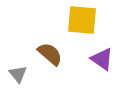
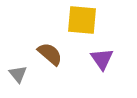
purple triangle: rotated 20 degrees clockwise
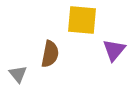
brown semicircle: rotated 60 degrees clockwise
purple triangle: moved 12 px right, 9 px up; rotated 15 degrees clockwise
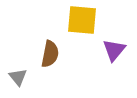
gray triangle: moved 3 px down
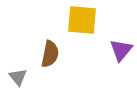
purple triangle: moved 7 px right
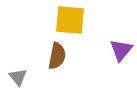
yellow square: moved 12 px left
brown semicircle: moved 7 px right, 2 px down
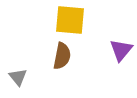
brown semicircle: moved 5 px right
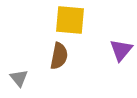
brown semicircle: moved 3 px left
gray triangle: moved 1 px right, 1 px down
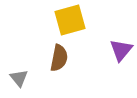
yellow square: rotated 20 degrees counterclockwise
brown semicircle: moved 2 px down
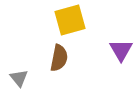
purple triangle: rotated 10 degrees counterclockwise
